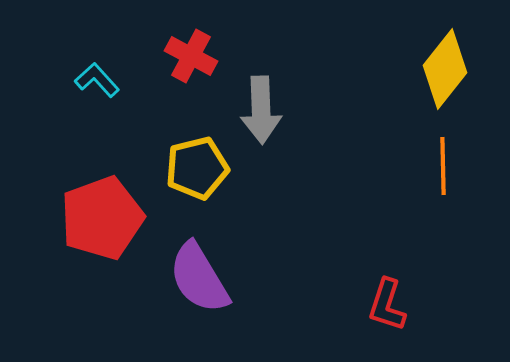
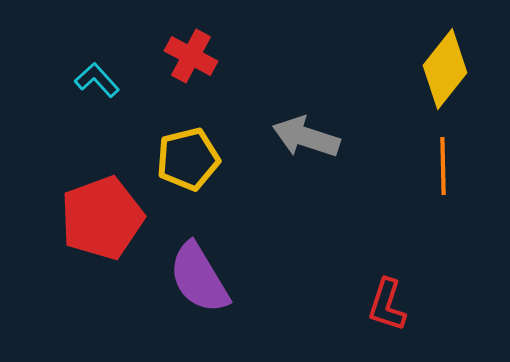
gray arrow: moved 45 px right, 27 px down; rotated 110 degrees clockwise
yellow pentagon: moved 9 px left, 9 px up
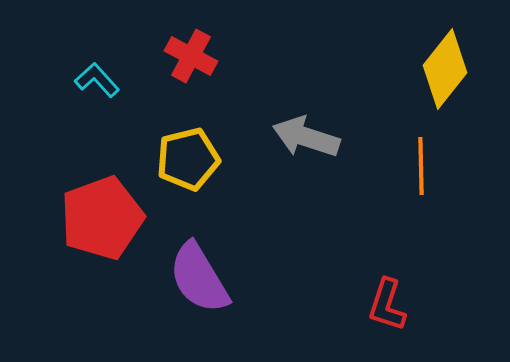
orange line: moved 22 px left
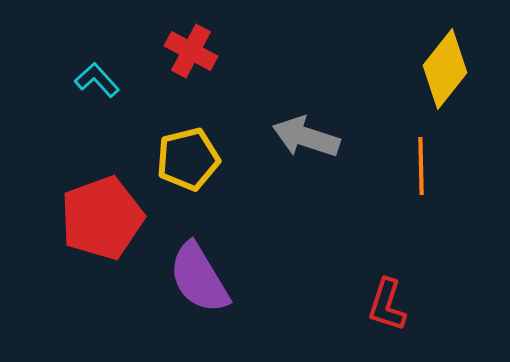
red cross: moved 5 px up
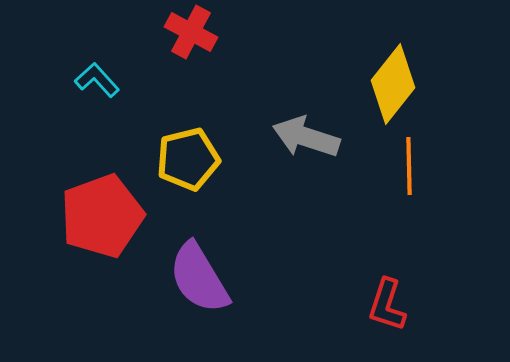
red cross: moved 19 px up
yellow diamond: moved 52 px left, 15 px down
orange line: moved 12 px left
red pentagon: moved 2 px up
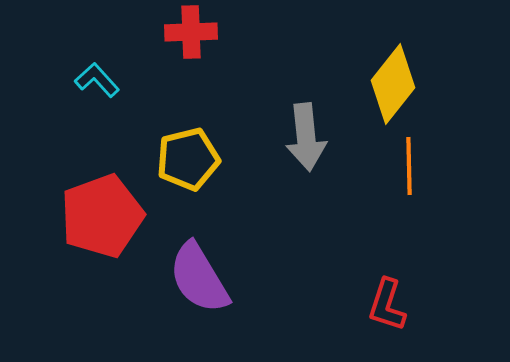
red cross: rotated 30 degrees counterclockwise
gray arrow: rotated 114 degrees counterclockwise
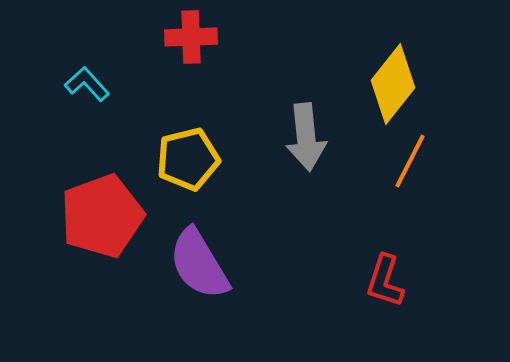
red cross: moved 5 px down
cyan L-shape: moved 10 px left, 4 px down
orange line: moved 1 px right, 5 px up; rotated 28 degrees clockwise
purple semicircle: moved 14 px up
red L-shape: moved 2 px left, 24 px up
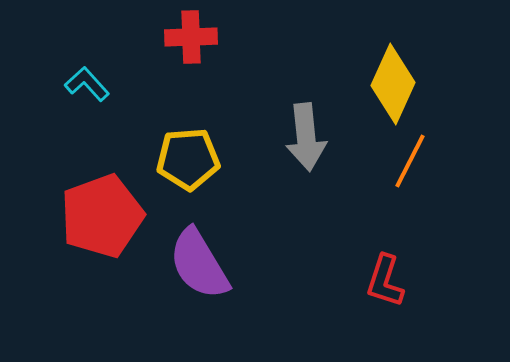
yellow diamond: rotated 14 degrees counterclockwise
yellow pentagon: rotated 10 degrees clockwise
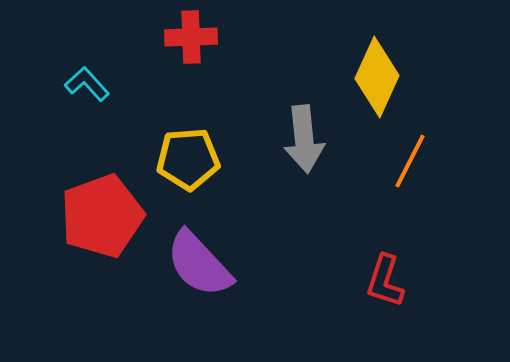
yellow diamond: moved 16 px left, 7 px up
gray arrow: moved 2 px left, 2 px down
purple semicircle: rotated 12 degrees counterclockwise
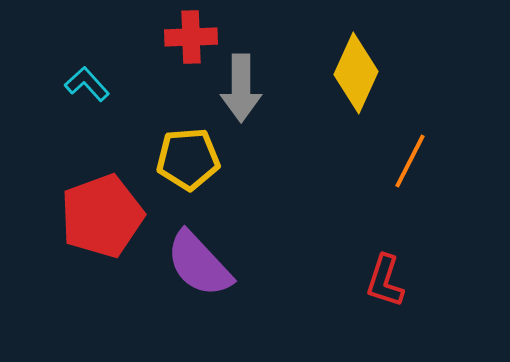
yellow diamond: moved 21 px left, 4 px up
gray arrow: moved 63 px left, 51 px up; rotated 6 degrees clockwise
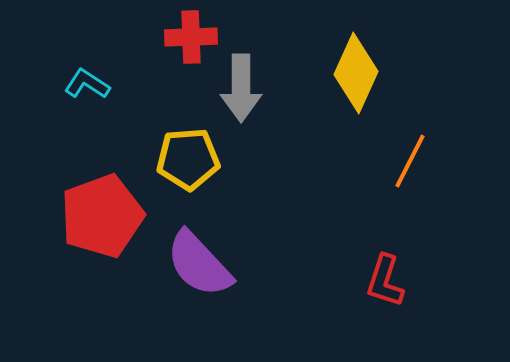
cyan L-shape: rotated 15 degrees counterclockwise
